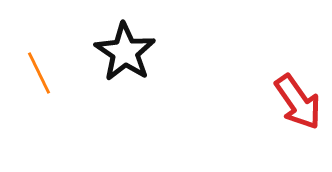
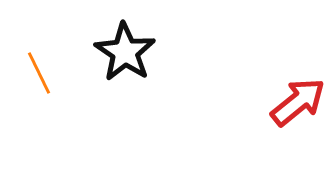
red arrow: rotated 94 degrees counterclockwise
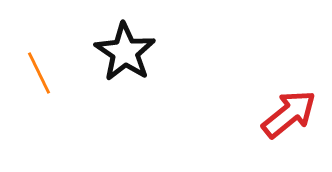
red arrow: moved 9 px left, 12 px down
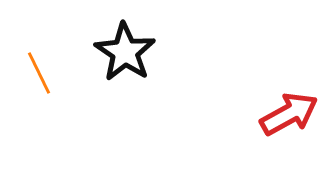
red arrow: rotated 10 degrees clockwise
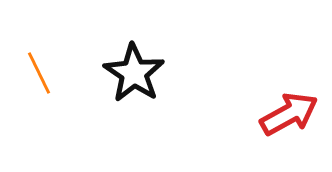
black star: moved 9 px right, 21 px down
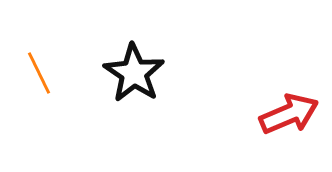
red arrow: rotated 6 degrees clockwise
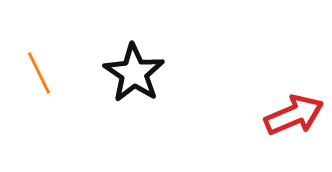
red arrow: moved 5 px right, 1 px down
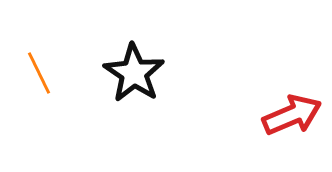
red arrow: moved 2 px left
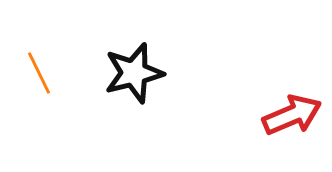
black star: rotated 24 degrees clockwise
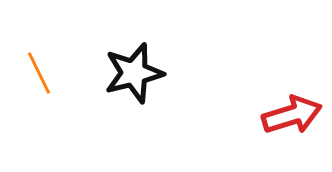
red arrow: rotated 6 degrees clockwise
